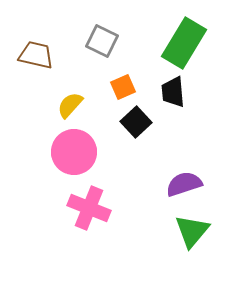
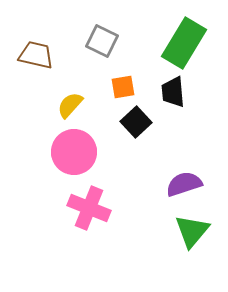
orange square: rotated 15 degrees clockwise
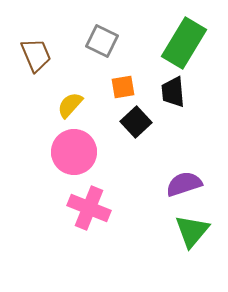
brown trapezoid: rotated 54 degrees clockwise
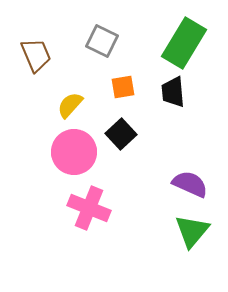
black square: moved 15 px left, 12 px down
purple semicircle: moved 6 px right; rotated 42 degrees clockwise
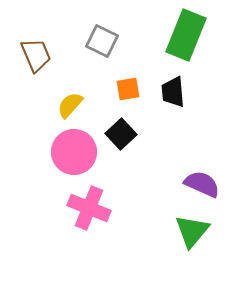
green rectangle: moved 2 px right, 8 px up; rotated 9 degrees counterclockwise
orange square: moved 5 px right, 2 px down
purple semicircle: moved 12 px right
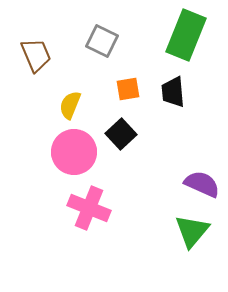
yellow semicircle: rotated 20 degrees counterclockwise
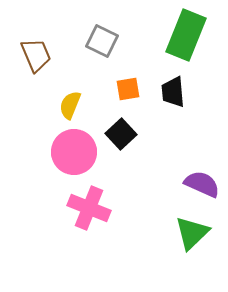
green triangle: moved 2 px down; rotated 6 degrees clockwise
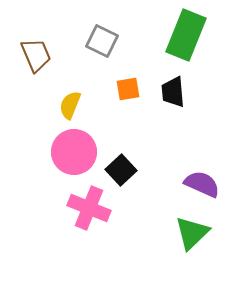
black square: moved 36 px down
